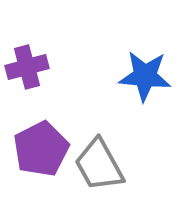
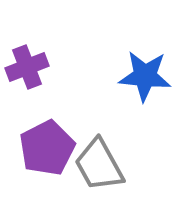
purple cross: rotated 6 degrees counterclockwise
purple pentagon: moved 6 px right, 1 px up
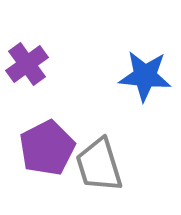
purple cross: moved 3 px up; rotated 15 degrees counterclockwise
gray trapezoid: rotated 12 degrees clockwise
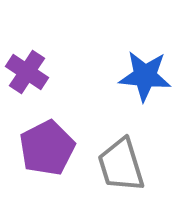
purple cross: moved 8 px down; rotated 21 degrees counterclockwise
gray trapezoid: moved 22 px right
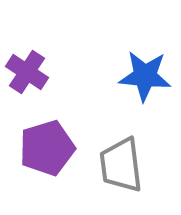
purple pentagon: rotated 10 degrees clockwise
gray trapezoid: rotated 10 degrees clockwise
